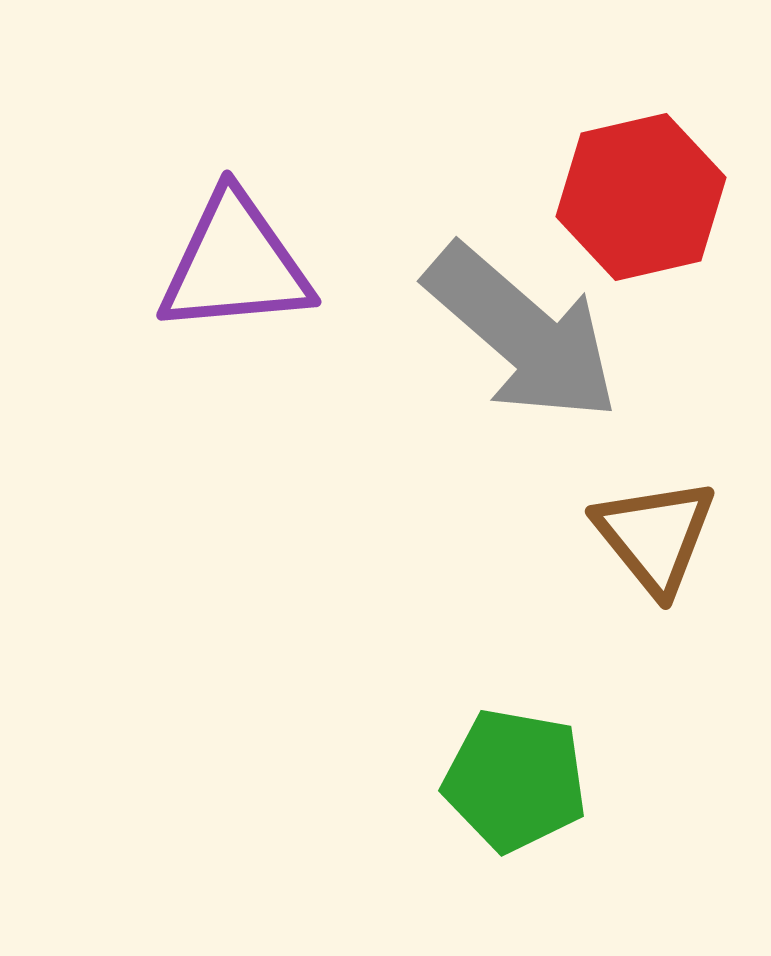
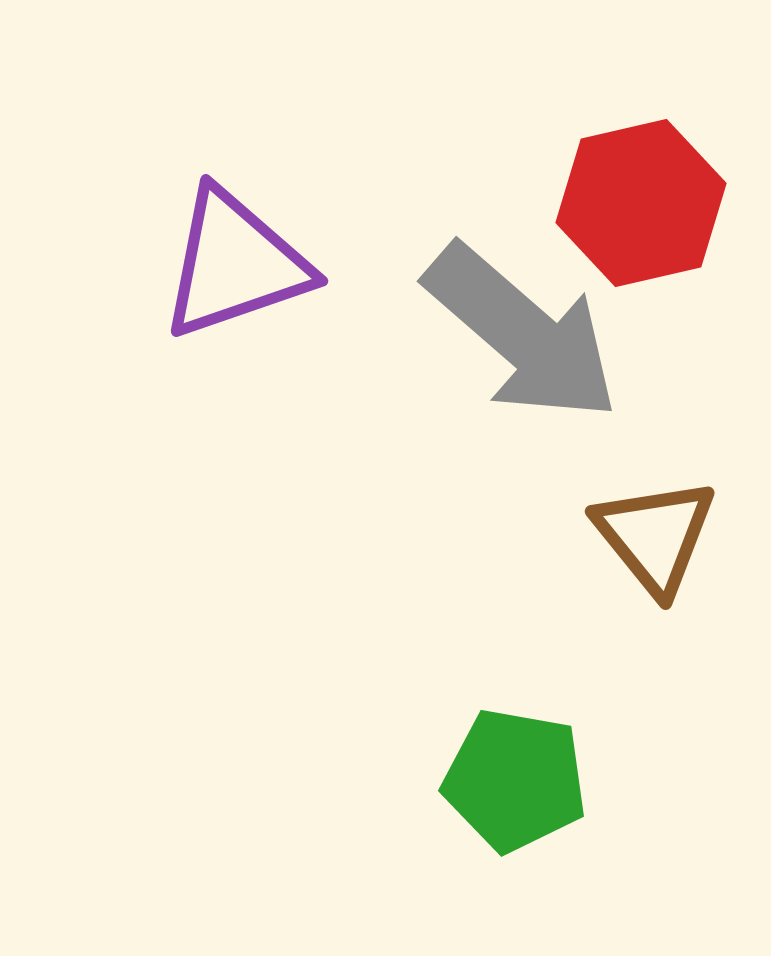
red hexagon: moved 6 px down
purple triangle: rotated 14 degrees counterclockwise
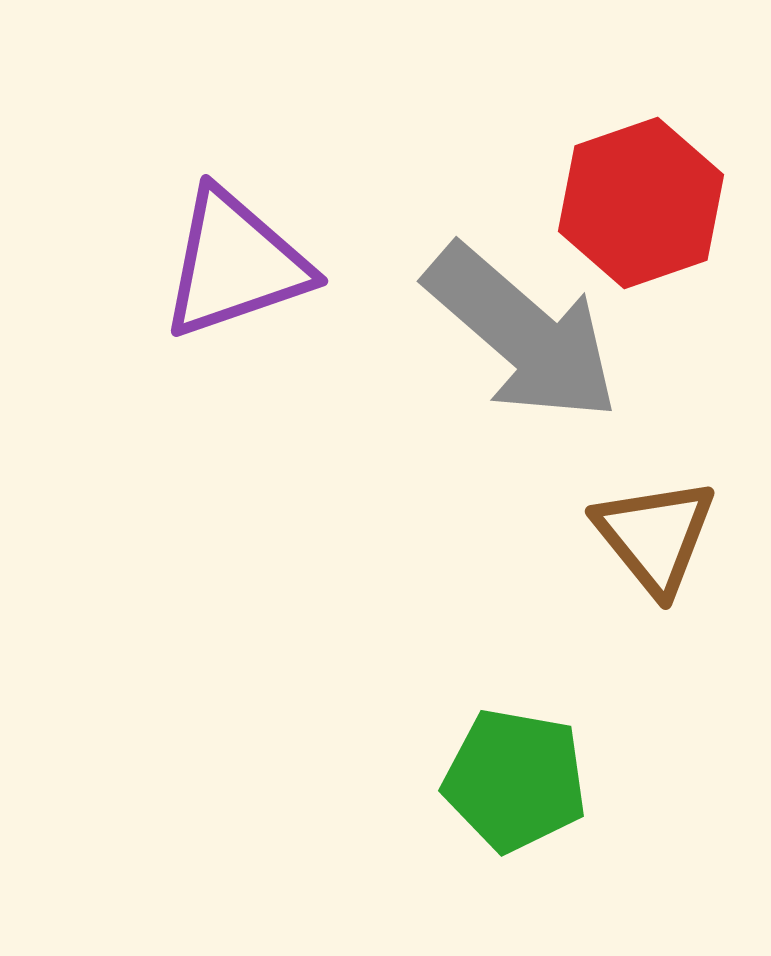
red hexagon: rotated 6 degrees counterclockwise
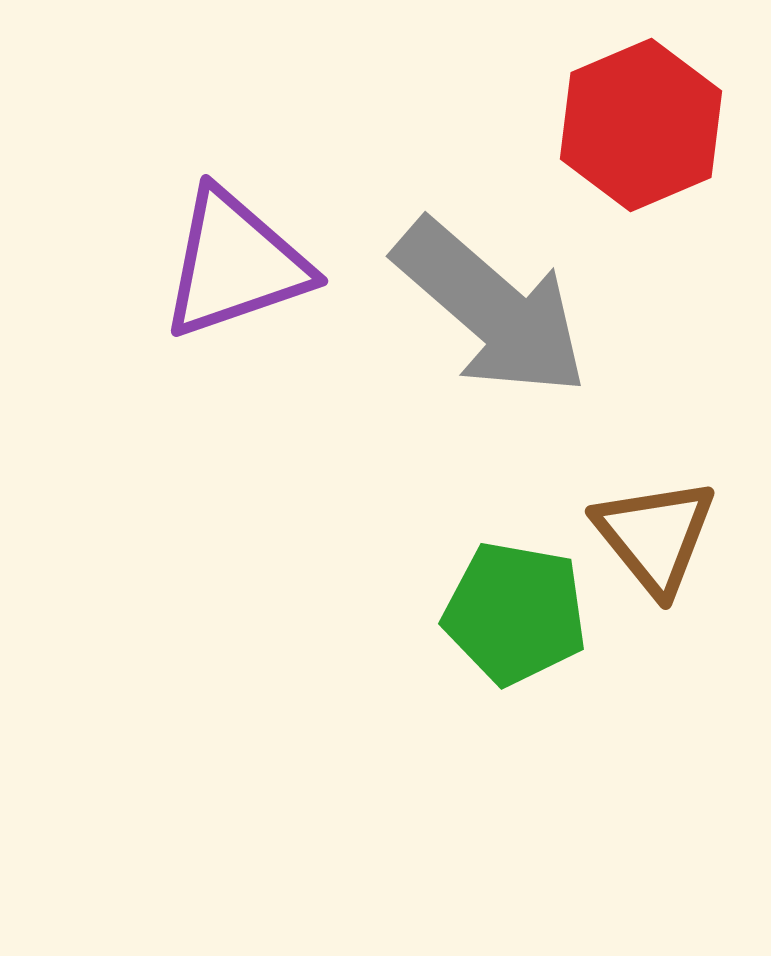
red hexagon: moved 78 px up; rotated 4 degrees counterclockwise
gray arrow: moved 31 px left, 25 px up
green pentagon: moved 167 px up
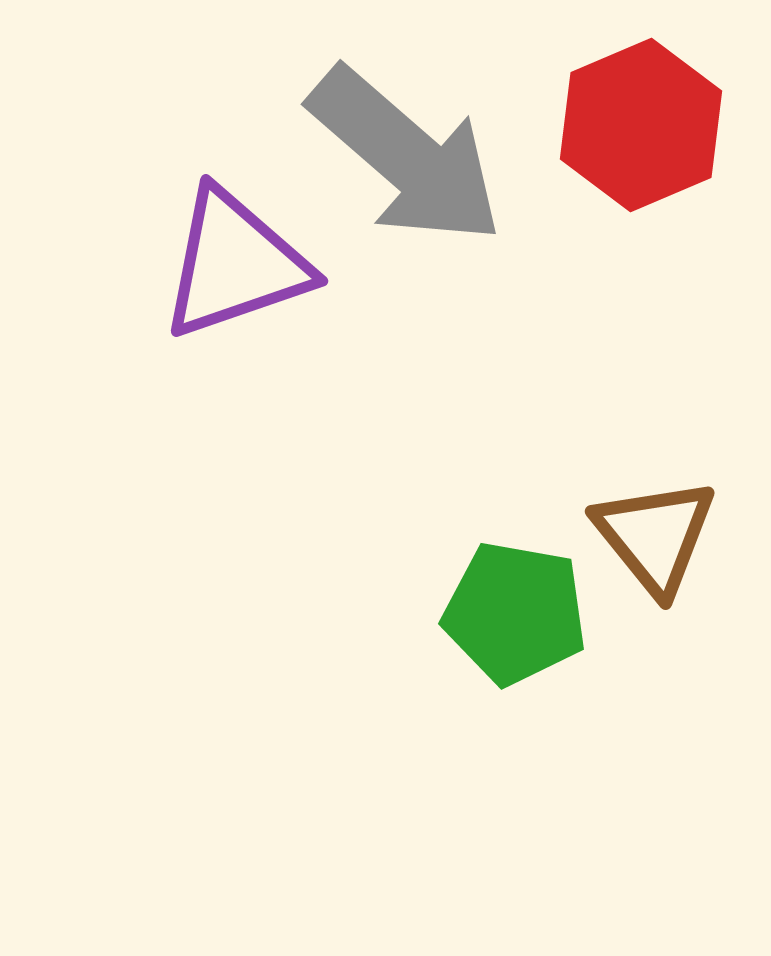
gray arrow: moved 85 px left, 152 px up
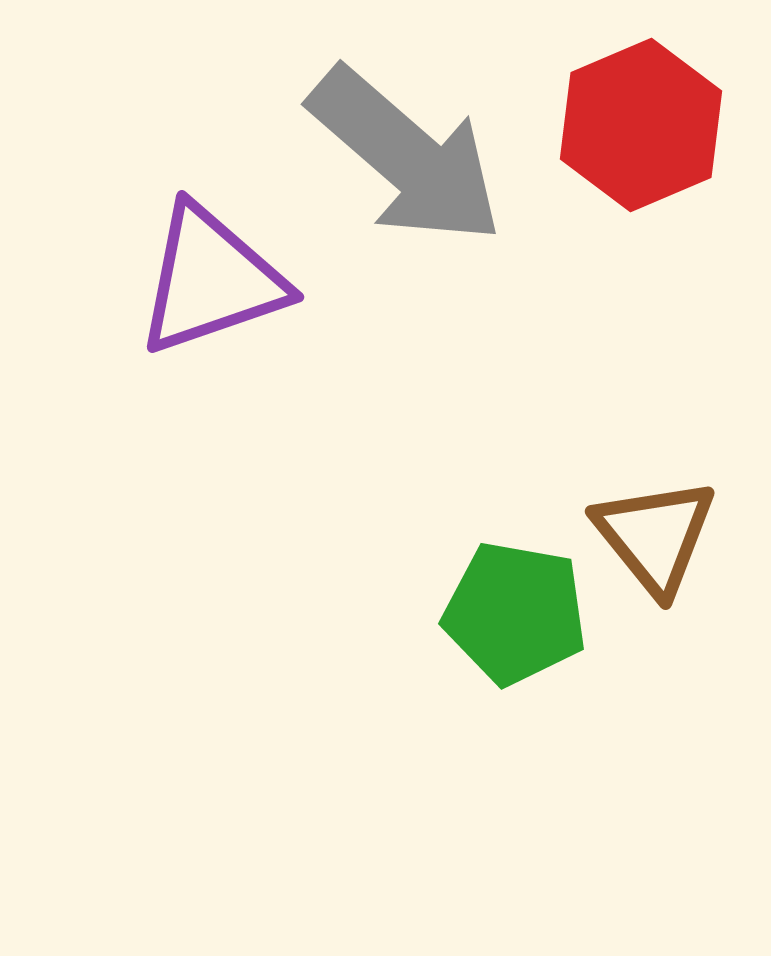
purple triangle: moved 24 px left, 16 px down
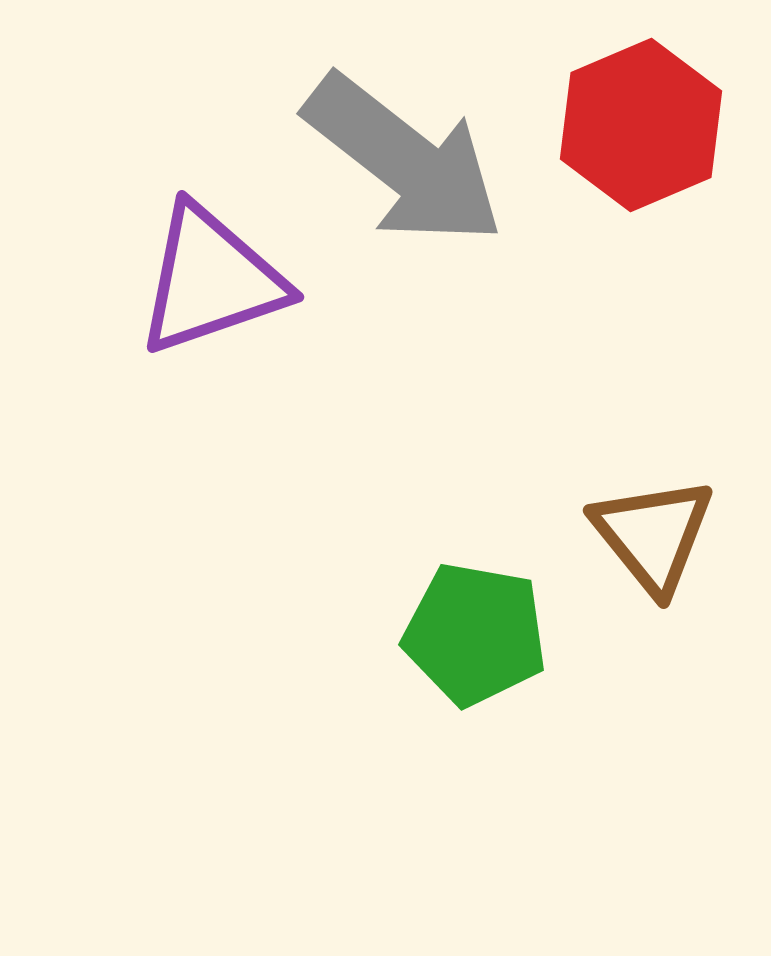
gray arrow: moved 2 px left, 4 px down; rotated 3 degrees counterclockwise
brown triangle: moved 2 px left, 1 px up
green pentagon: moved 40 px left, 21 px down
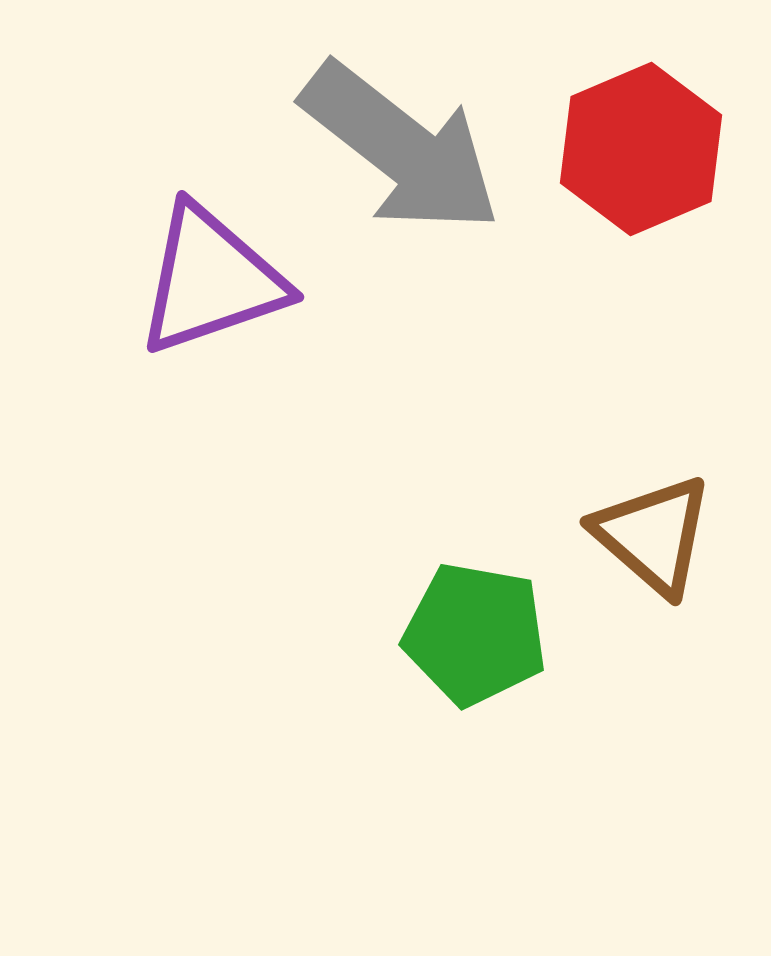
red hexagon: moved 24 px down
gray arrow: moved 3 px left, 12 px up
brown triangle: rotated 10 degrees counterclockwise
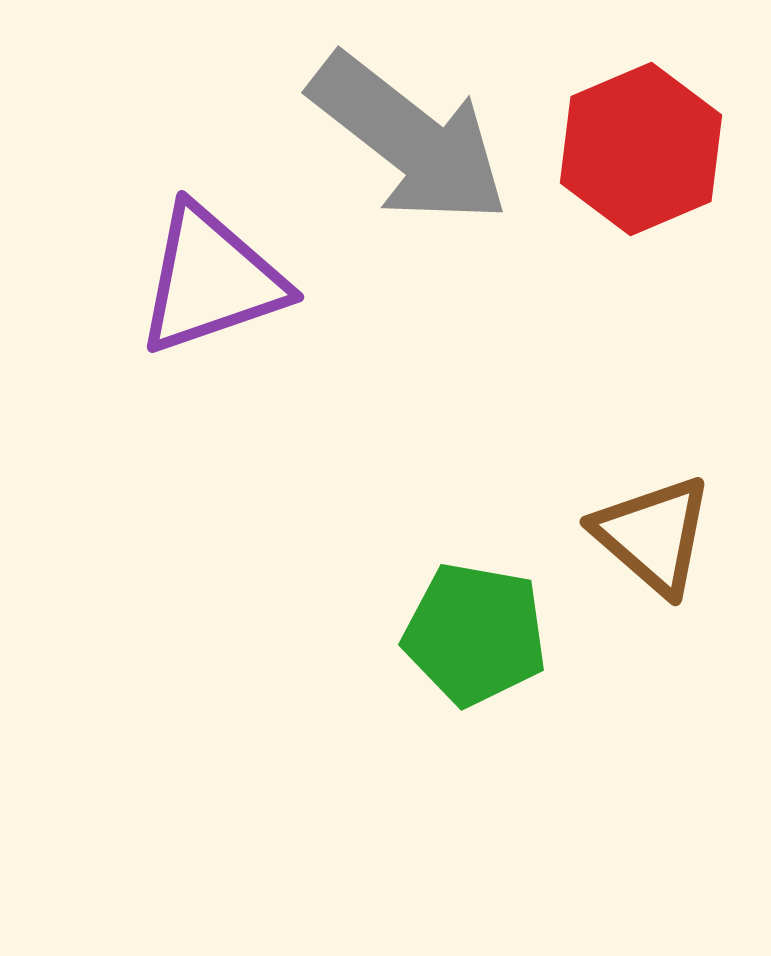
gray arrow: moved 8 px right, 9 px up
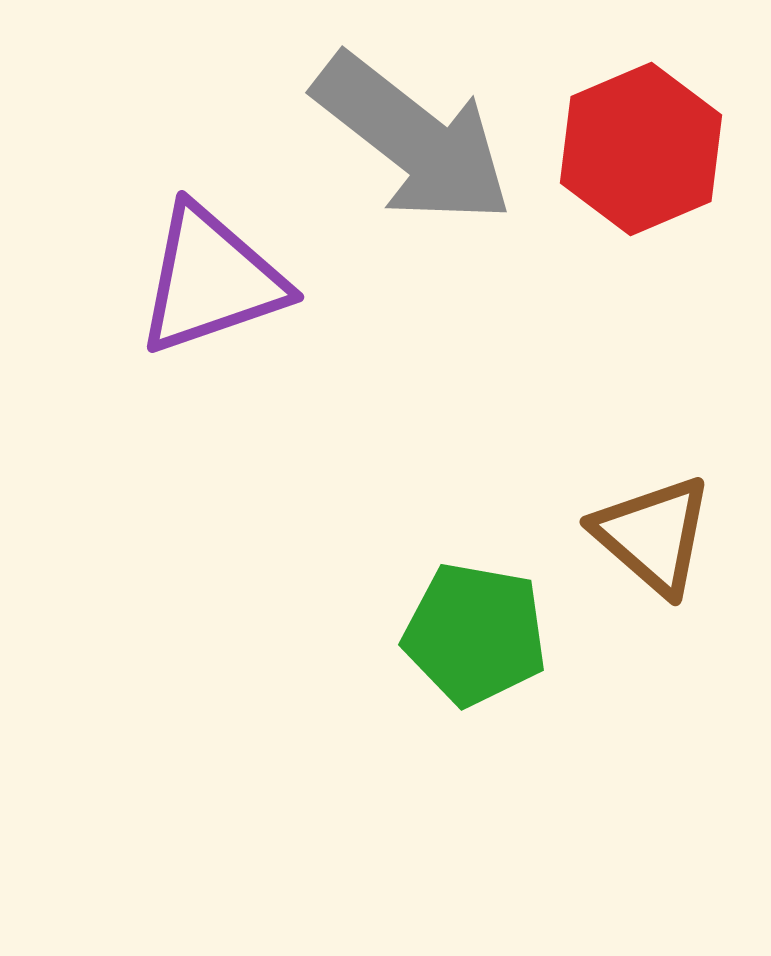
gray arrow: moved 4 px right
